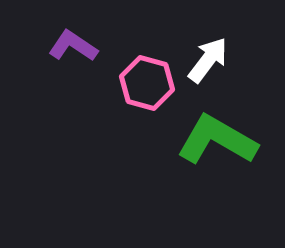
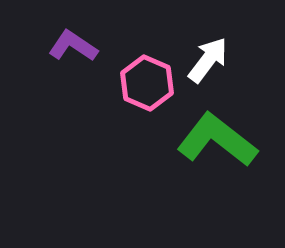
pink hexagon: rotated 8 degrees clockwise
green L-shape: rotated 8 degrees clockwise
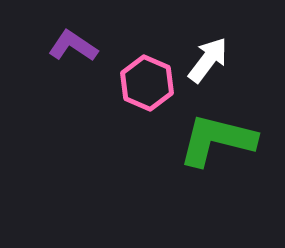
green L-shape: rotated 24 degrees counterclockwise
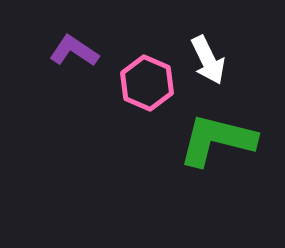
purple L-shape: moved 1 px right, 5 px down
white arrow: rotated 117 degrees clockwise
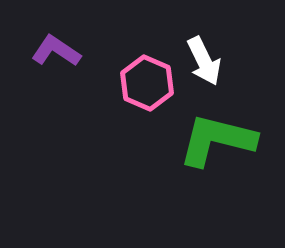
purple L-shape: moved 18 px left
white arrow: moved 4 px left, 1 px down
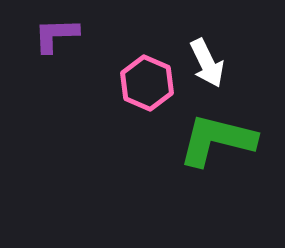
purple L-shape: moved 16 px up; rotated 36 degrees counterclockwise
white arrow: moved 3 px right, 2 px down
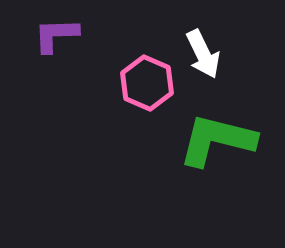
white arrow: moved 4 px left, 9 px up
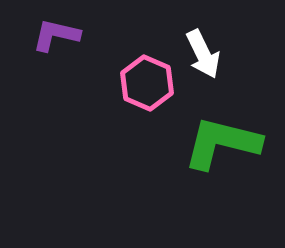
purple L-shape: rotated 15 degrees clockwise
green L-shape: moved 5 px right, 3 px down
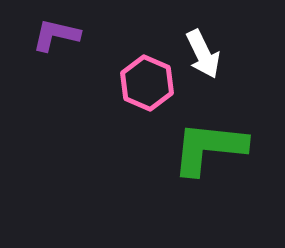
green L-shape: moved 13 px left, 5 px down; rotated 8 degrees counterclockwise
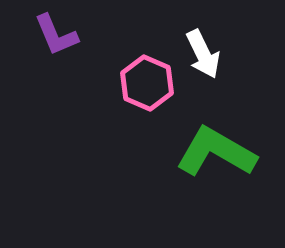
purple L-shape: rotated 126 degrees counterclockwise
green L-shape: moved 7 px right, 4 px down; rotated 24 degrees clockwise
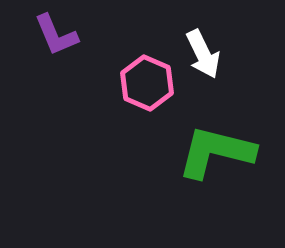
green L-shape: rotated 16 degrees counterclockwise
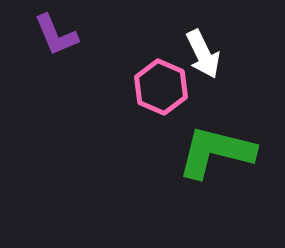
pink hexagon: moved 14 px right, 4 px down
